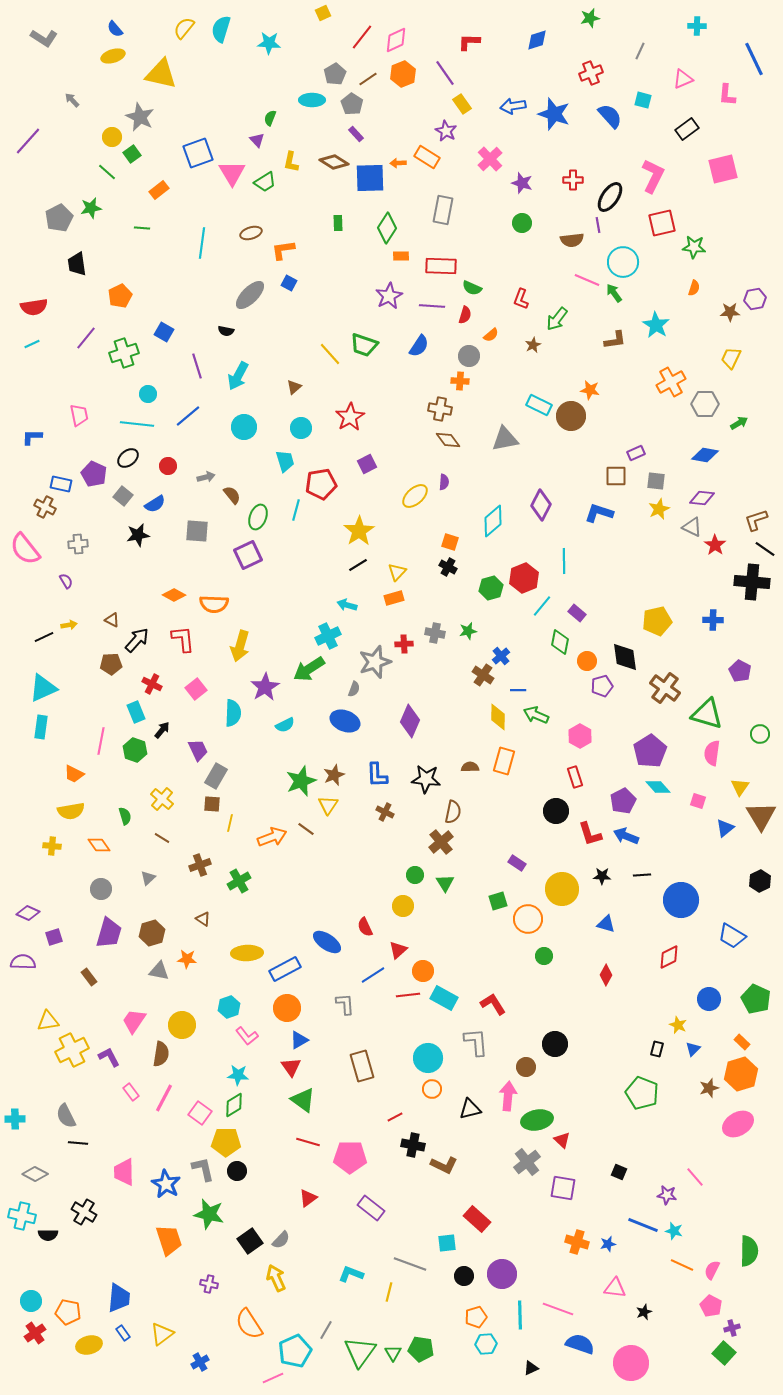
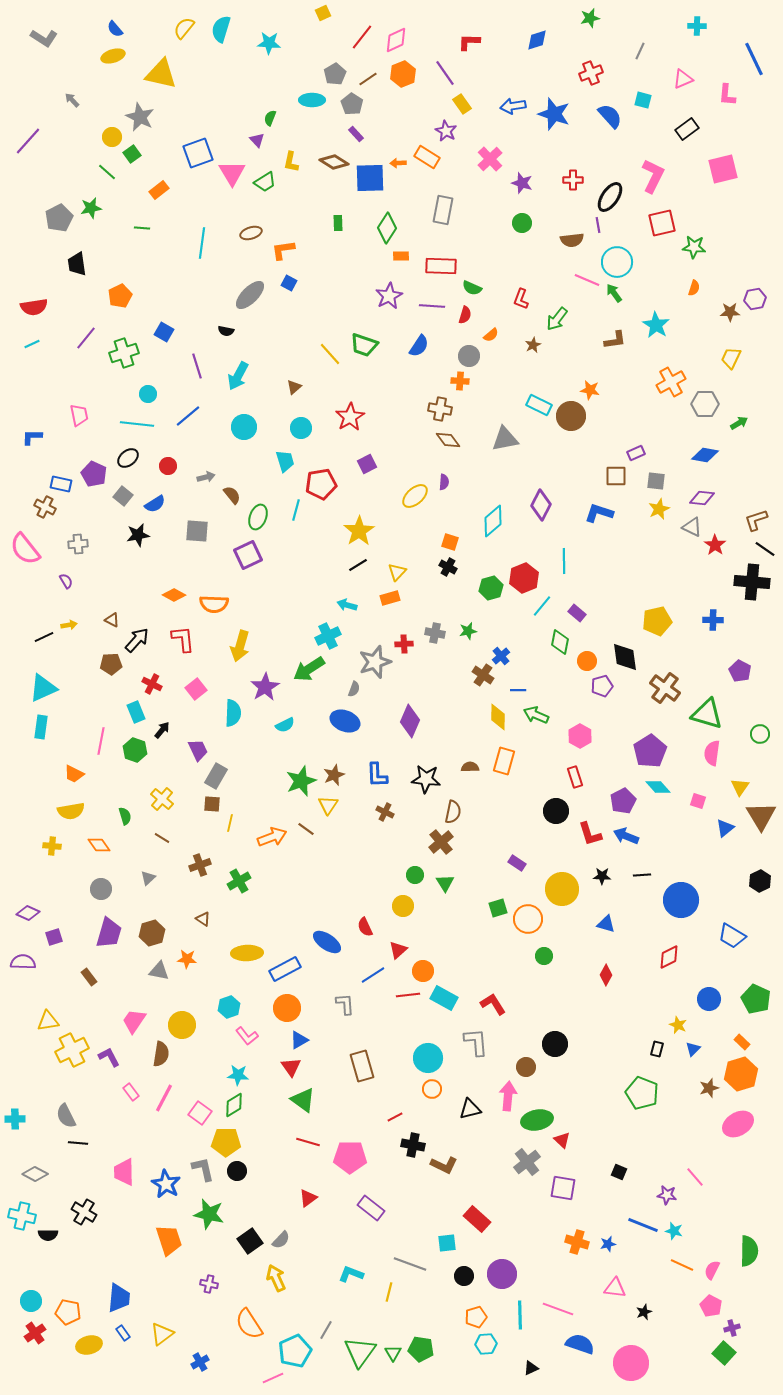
cyan circle at (623, 262): moved 6 px left
orange rectangle at (394, 598): moved 4 px left
green square at (498, 901): moved 7 px down
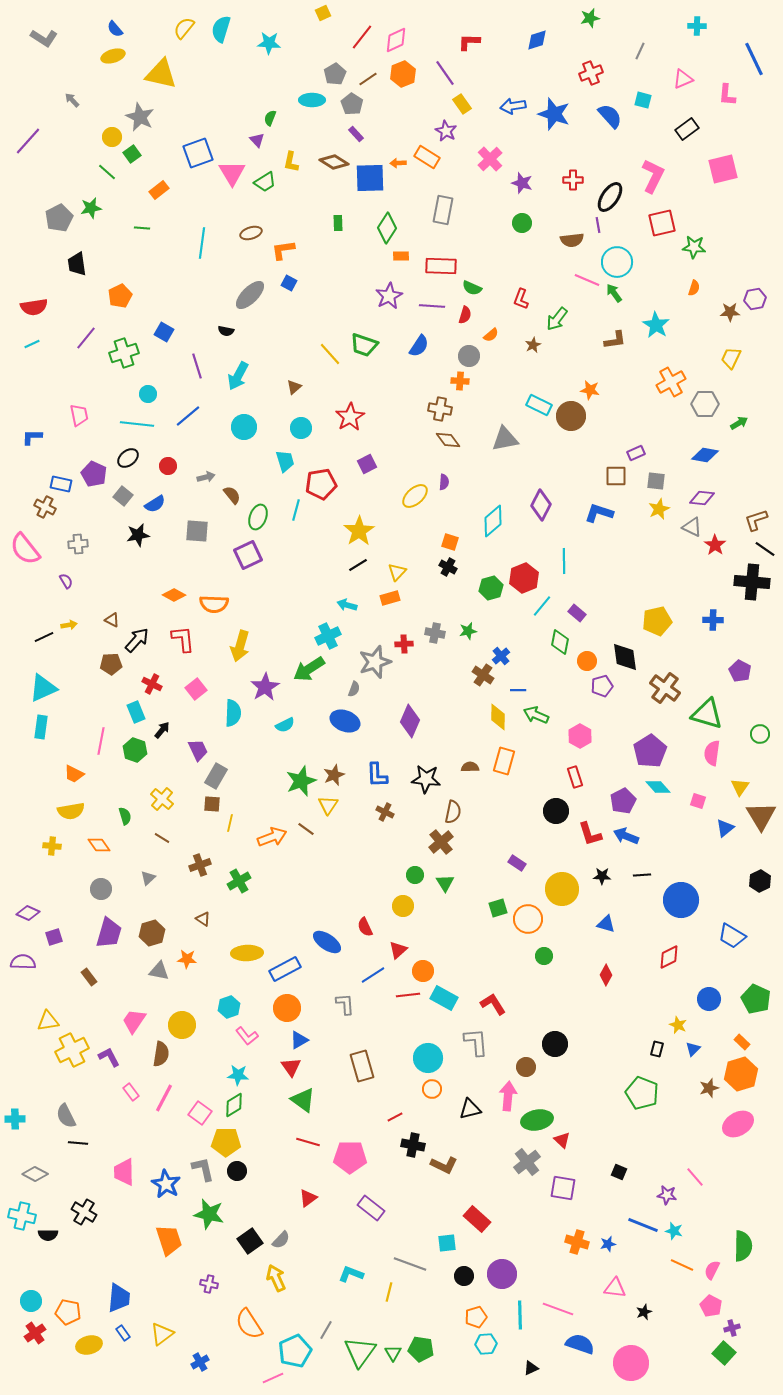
green semicircle at (749, 1251): moved 6 px left, 5 px up
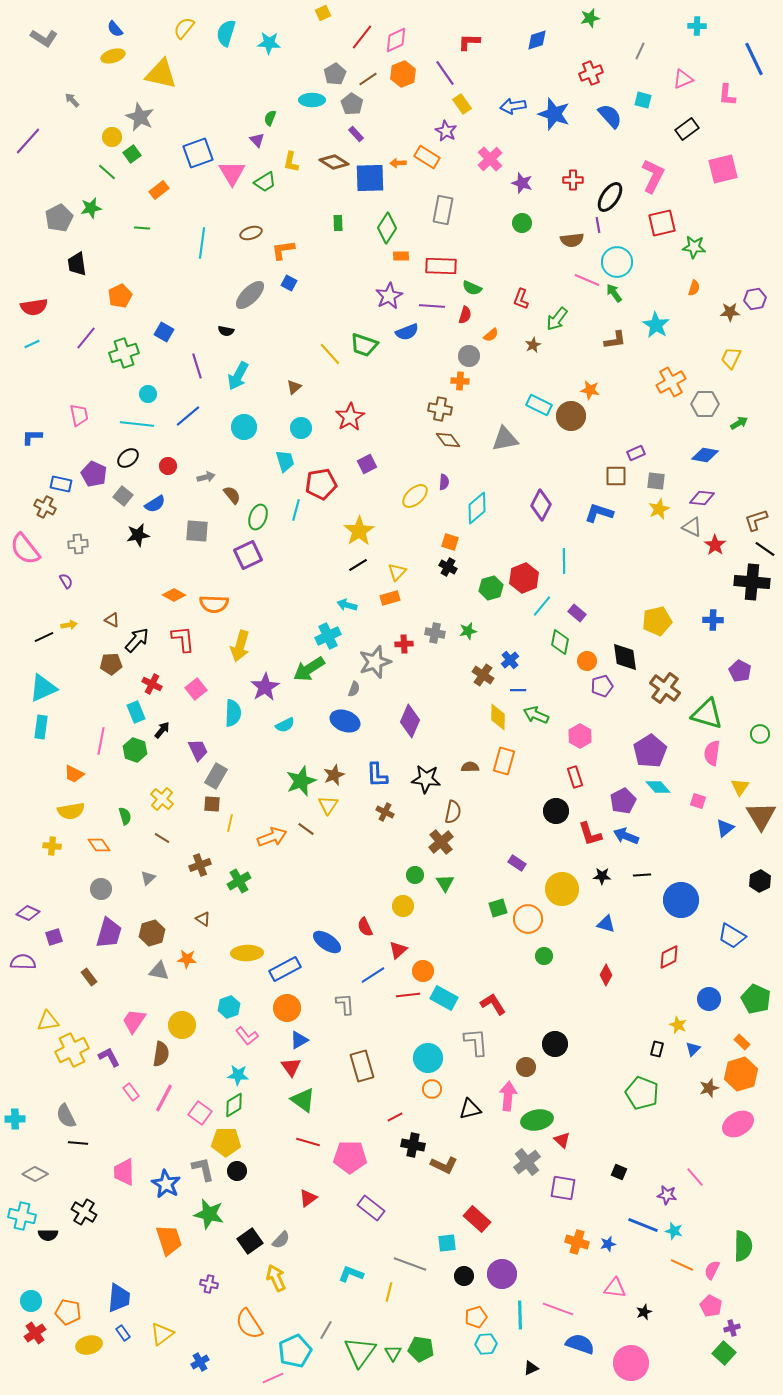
cyan semicircle at (221, 29): moved 5 px right, 4 px down
blue semicircle at (419, 346): moved 12 px left, 14 px up; rotated 35 degrees clockwise
cyan diamond at (493, 521): moved 16 px left, 13 px up
blue cross at (501, 656): moved 9 px right, 4 px down
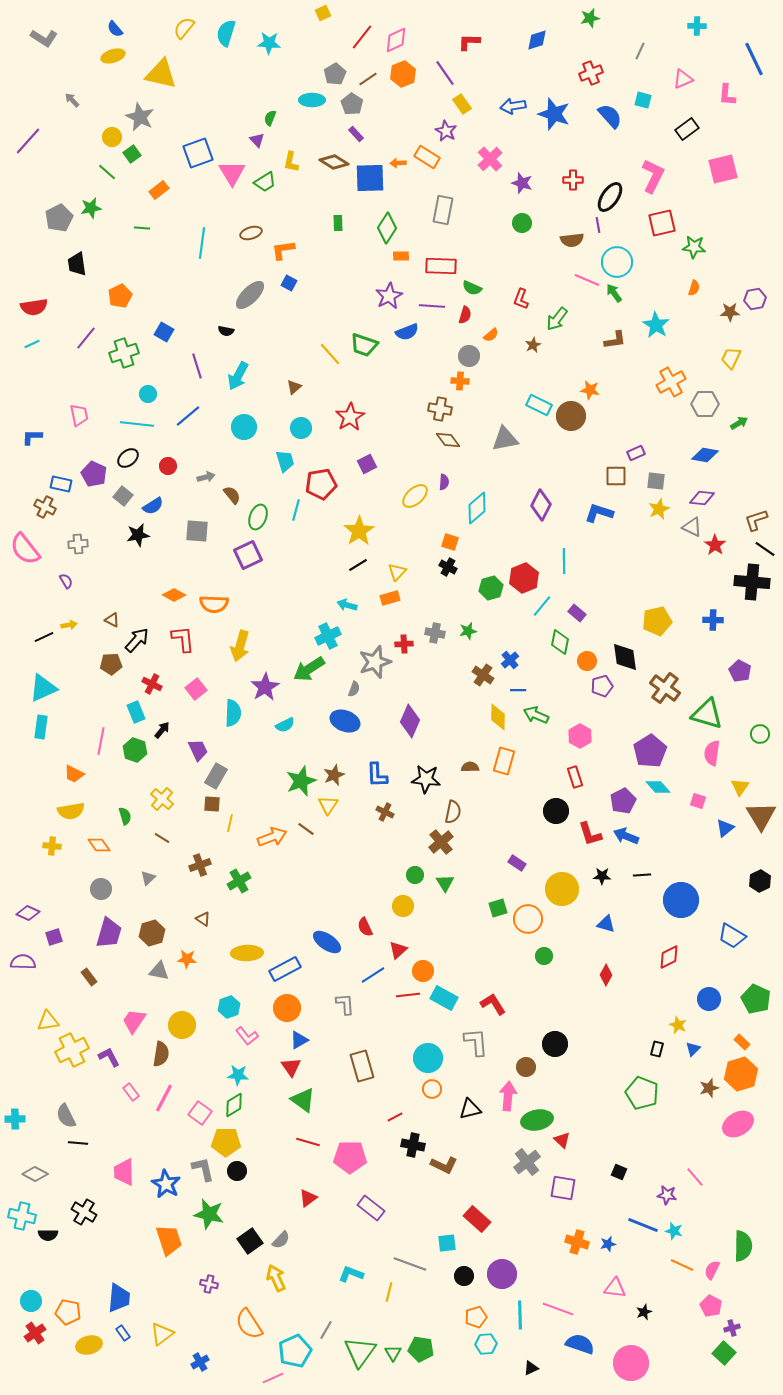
blue semicircle at (155, 504): moved 2 px left, 2 px down
